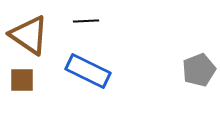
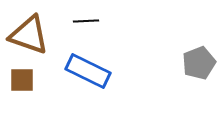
brown triangle: rotated 15 degrees counterclockwise
gray pentagon: moved 7 px up
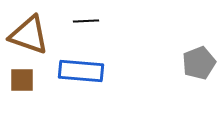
blue rectangle: moved 7 px left; rotated 21 degrees counterclockwise
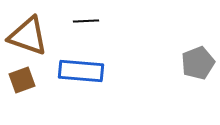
brown triangle: moved 1 px left, 1 px down
gray pentagon: moved 1 px left
brown square: rotated 20 degrees counterclockwise
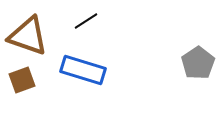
black line: rotated 30 degrees counterclockwise
gray pentagon: rotated 12 degrees counterclockwise
blue rectangle: moved 2 px right, 1 px up; rotated 12 degrees clockwise
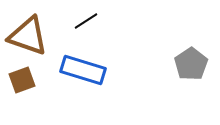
gray pentagon: moved 7 px left, 1 px down
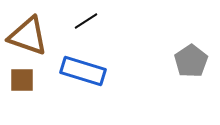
gray pentagon: moved 3 px up
blue rectangle: moved 1 px down
brown square: rotated 20 degrees clockwise
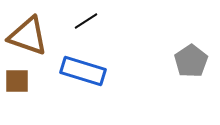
brown square: moved 5 px left, 1 px down
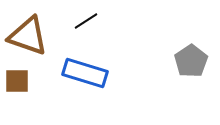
blue rectangle: moved 2 px right, 2 px down
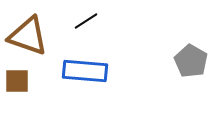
gray pentagon: rotated 8 degrees counterclockwise
blue rectangle: moved 2 px up; rotated 12 degrees counterclockwise
